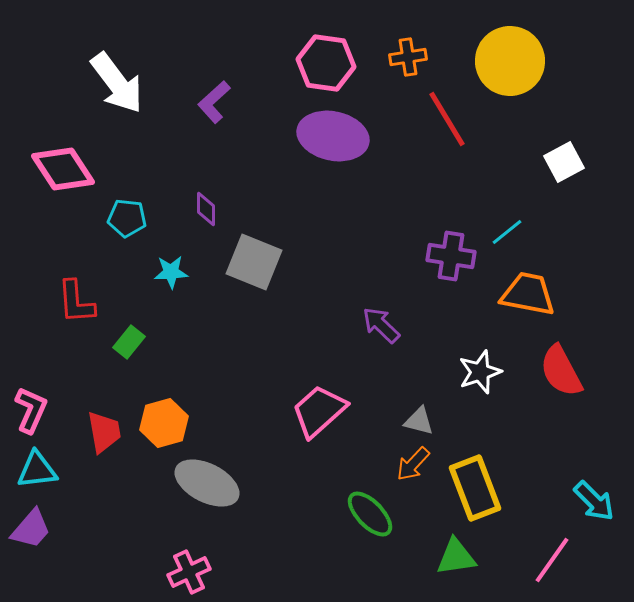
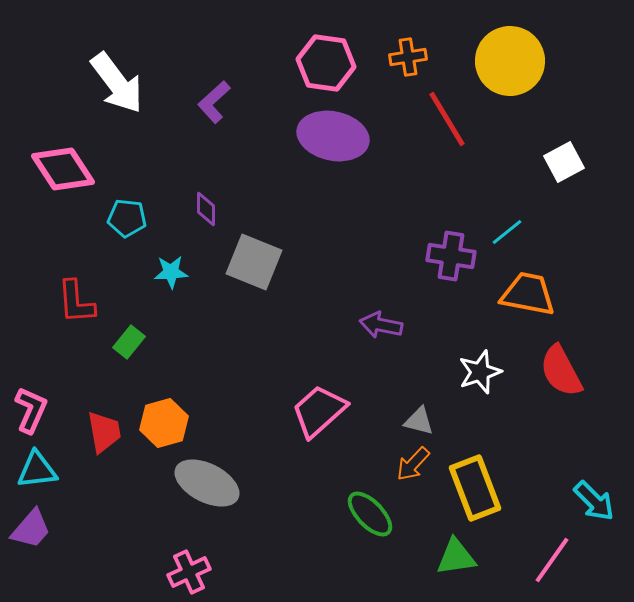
purple arrow: rotated 33 degrees counterclockwise
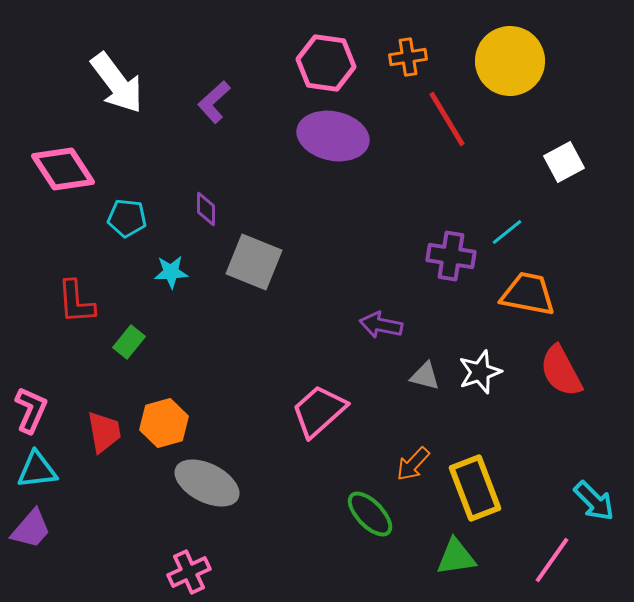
gray triangle: moved 6 px right, 45 px up
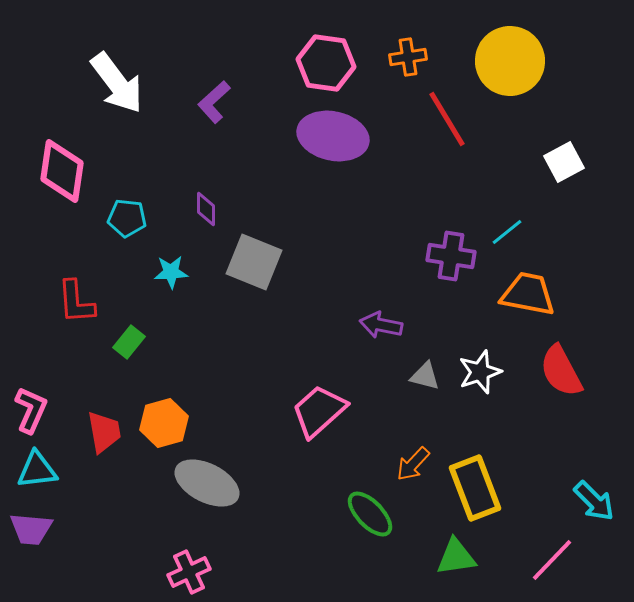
pink diamond: moved 1 px left, 2 px down; rotated 42 degrees clockwise
purple trapezoid: rotated 54 degrees clockwise
pink line: rotated 9 degrees clockwise
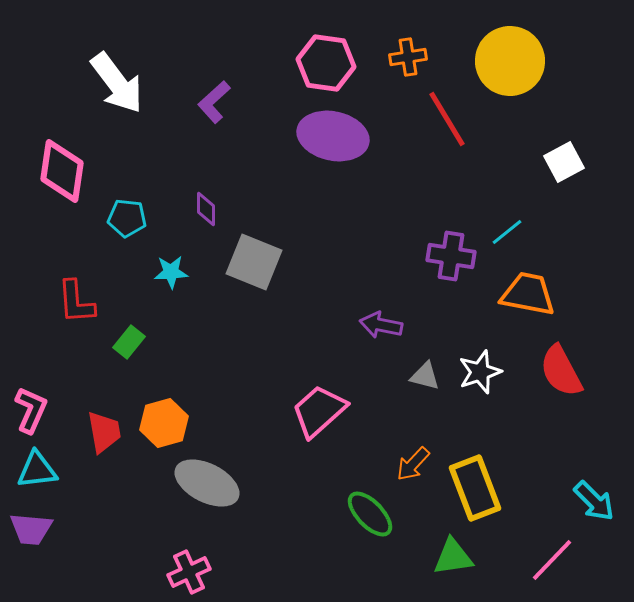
green triangle: moved 3 px left
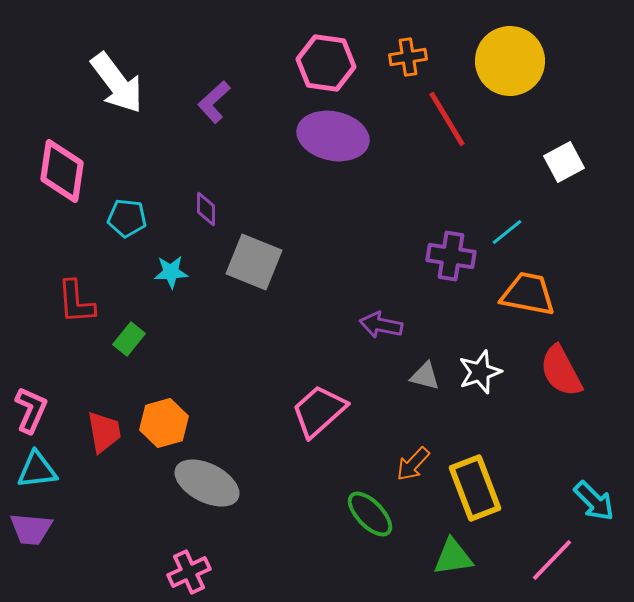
green rectangle: moved 3 px up
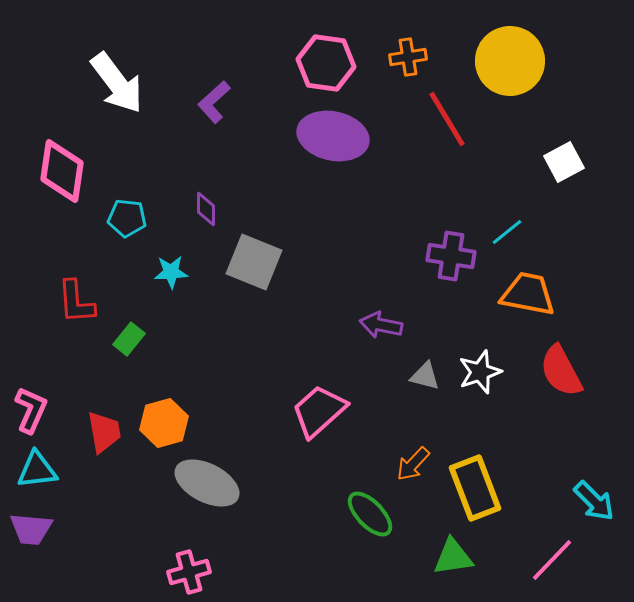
pink cross: rotated 9 degrees clockwise
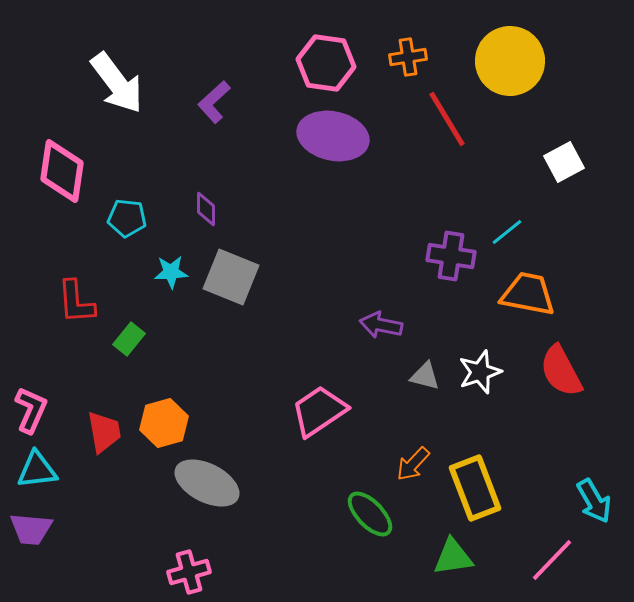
gray square: moved 23 px left, 15 px down
pink trapezoid: rotated 8 degrees clockwise
cyan arrow: rotated 15 degrees clockwise
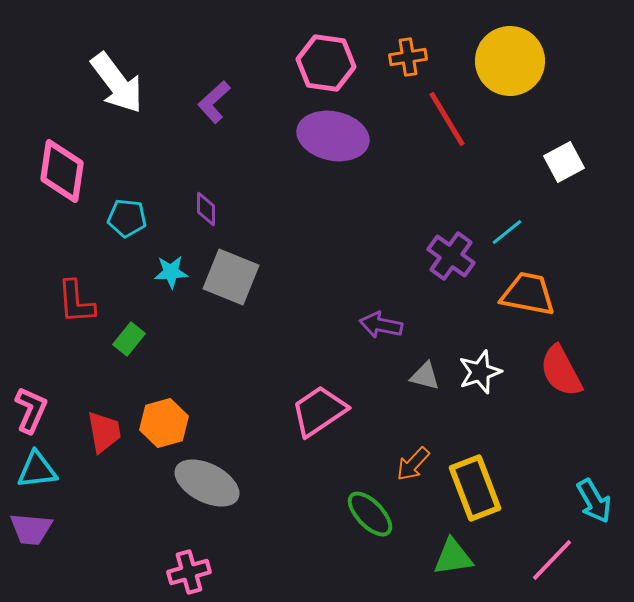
purple cross: rotated 27 degrees clockwise
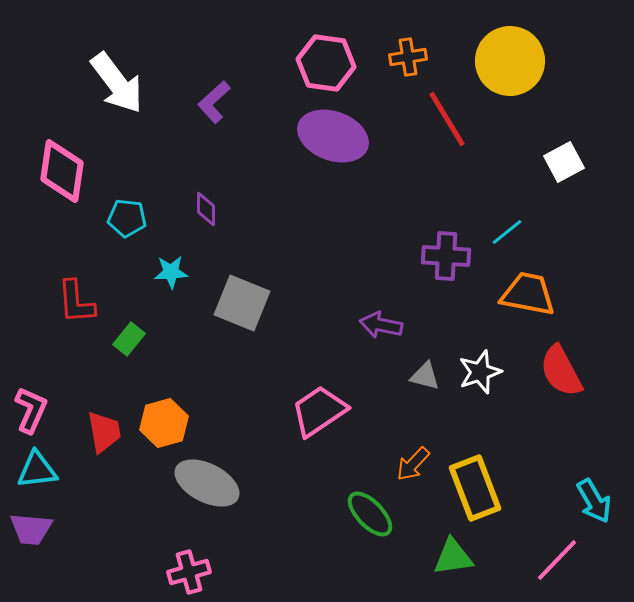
purple ellipse: rotated 8 degrees clockwise
purple cross: moved 5 px left; rotated 33 degrees counterclockwise
gray square: moved 11 px right, 26 px down
pink line: moved 5 px right
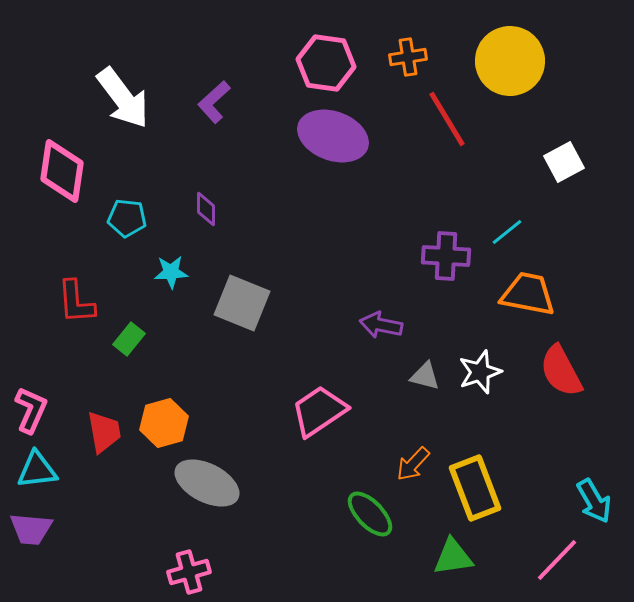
white arrow: moved 6 px right, 15 px down
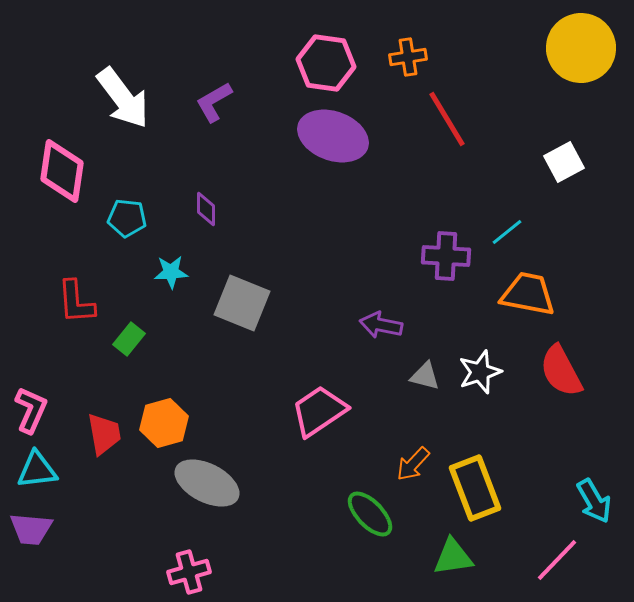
yellow circle: moved 71 px right, 13 px up
purple L-shape: rotated 12 degrees clockwise
red trapezoid: moved 2 px down
